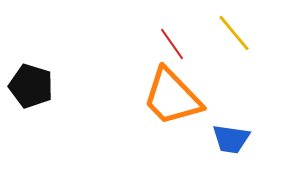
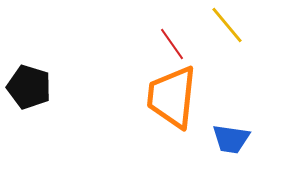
yellow line: moved 7 px left, 8 px up
black pentagon: moved 2 px left, 1 px down
orange trapezoid: rotated 50 degrees clockwise
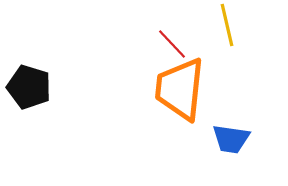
yellow line: rotated 27 degrees clockwise
red line: rotated 8 degrees counterclockwise
orange trapezoid: moved 8 px right, 8 px up
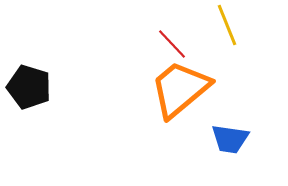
yellow line: rotated 9 degrees counterclockwise
orange trapezoid: rotated 44 degrees clockwise
blue trapezoid: moved 1 px left
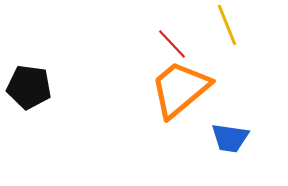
black pentagon: rotated 9 degrees counterclockwise
blue trapezoid: moved 1 px up
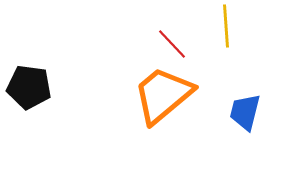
yellow line: moved 1 px left, 1 px down; rotated 18 degrees clockwise
orange trapezoid: moved 17 px left, 6 px down
blue trapezoid: moved 15 px right, 26 px up; rotated 96 degrees clockwise
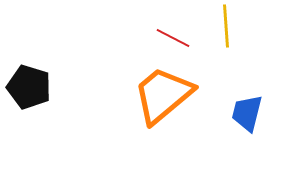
red line: moved 1 px right, 6 px up; rotated 20 degrees counterclockwise
black pentagon: rotated 9 degrees clockwise
blue trapezoid: moved 2 px right, 1 px down
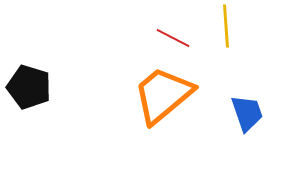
blue trapezoid: rotated 147 degrees clockwise
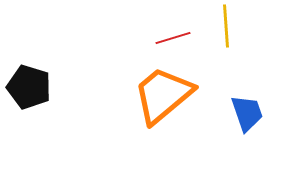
red line: rotated 44 degrees counterclockwise
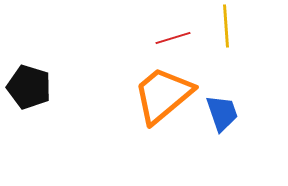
blue trapezoid: moved 25 px left
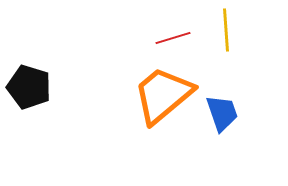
yellow line: moved 4 px down
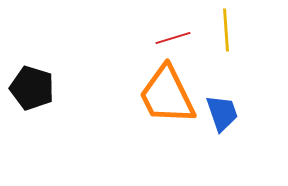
black pentagon: moved 3 px right, 1 px down
orange trapezoid: moved 4 px right; rotated 76 degrees counterclockwise
